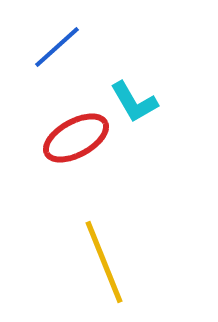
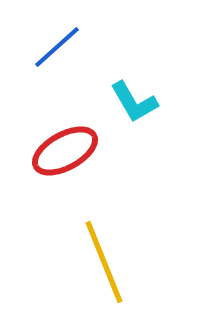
red ellipse: moved 11 px left, 13 px down
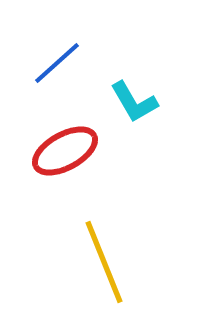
blue line: moved 16 px down
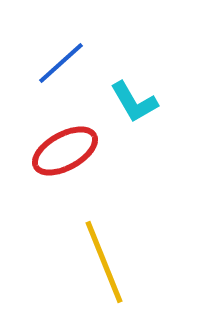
blue line: moved 4 px right
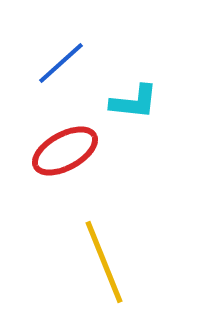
cyan L-shape: rotated 54 degrees counterclockwise
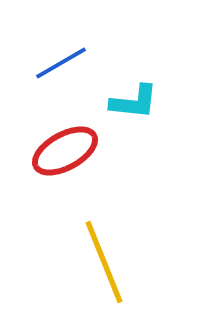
blue line: rotated 12 degrees clockwise
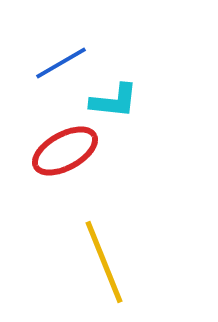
cyan L-shape: moved 20 px left, 1 px up
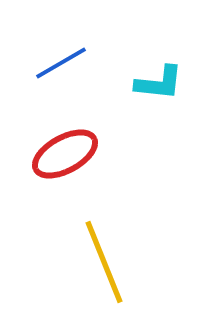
cyan L-shape: moved 45 px right, 18 px up
red ellipse: moved 3 px down
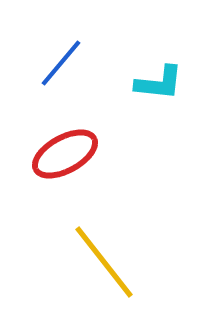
blue line: rotated 20 degrees counterclockwise
yellow line: rotated 16 degrees counterclockwise
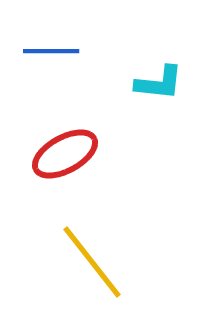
blue line: moved 10 px left, 12 px up; rotated 50 degrees clockwise
yellow line: moved 12 px left
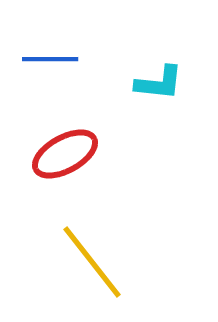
blue line: moved 1 px left, 8 px down
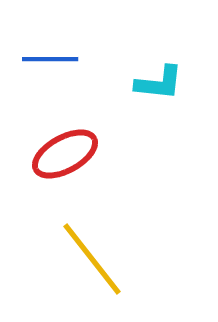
yellow line: moved 3 px up
